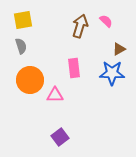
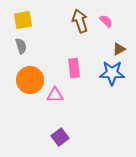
brown arrow: moved 5 px up; rotated 35 degrees counterclockwise
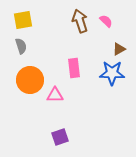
purple square: rotated 18 degrees clockwise
